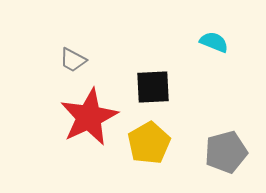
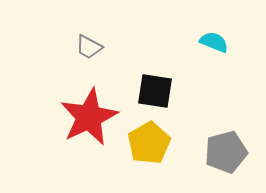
gray trapezoid: moved 16 px right, 13 px up
black square: moved 2 px right, 4 px down; rotated 12 degrees clockwise
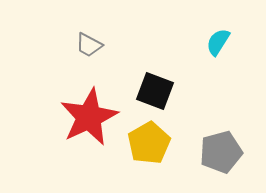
cyan semicircle: moved 4 px right; rotated 80 degrees counterclockwise
gray trapezoid: moved 2 px up
black square: rotated 12 degrees clockwise
gray pentagon: moved 5 px left
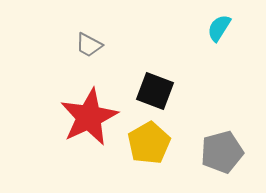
cyan semicircle: moved 1 px right, 14 px up
gray pentagon: moved 1 px right
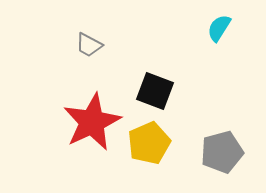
red star: moved 3 px right, 5 px down
yellow pentagon: rotated 6 degrees clockwise
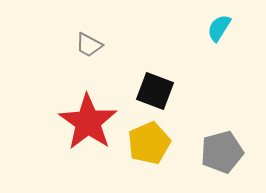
red star: moved 4 px left; rotated 12 degrees counterclockwise
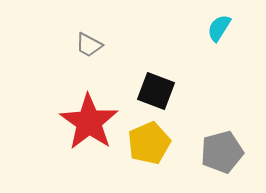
black square: moved 1 px right
red star: moved 1 px right
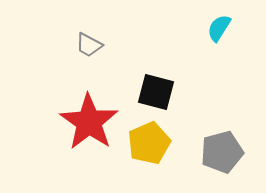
black square: moved 1 px down; rotated 6 degrees counterclockwise
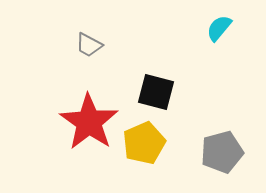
cyan semicircle: rotated 8 degrees clockwise
yellow pentagon: moved 5 px left
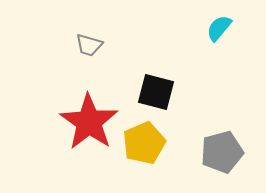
gray trapezoid: rotated 12 degrees counterclockwise
